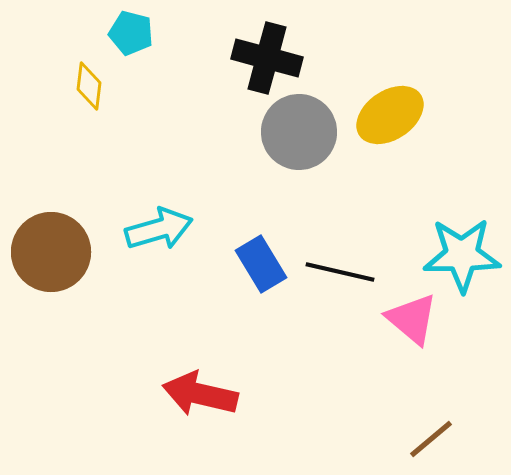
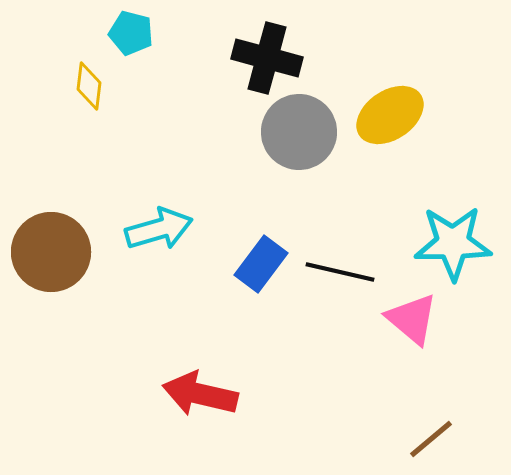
cyan star: moved 9 px left, 12 px up
blue rectangle: rotated 68 degrees clockwise
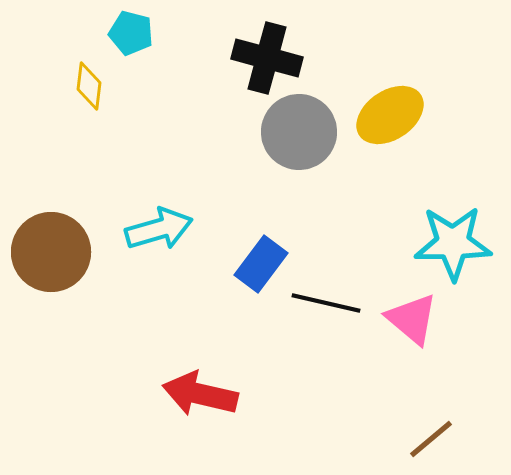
black line: moved 14 px left, 31 px down
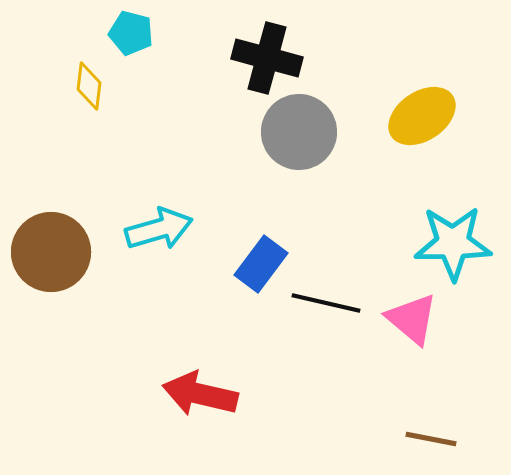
yellow ellipse: moved 32 px right, 1 px down
brown line: rotated 51 degrees clockwise
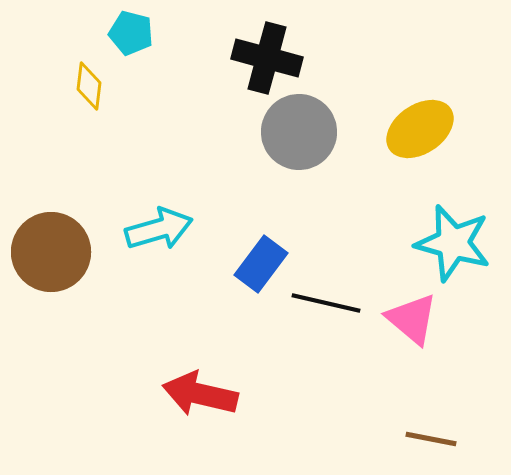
yellow ellipse: moved 2 px left, 13 px down
cyan star: rotated 16 degrees clockwise
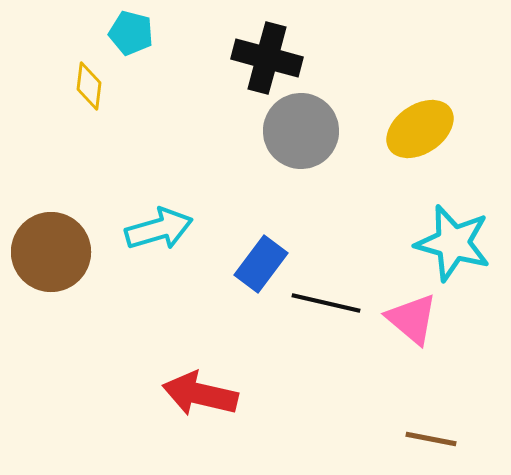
gray circle: moved 2 px right, 1 px up
